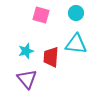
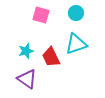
cyan triangle: rotated 25 degrees counterclockwise
red trapezoid: rotated 30 degrees counterclockwise
purple triangle: rotated 15 degrees counterclockwise
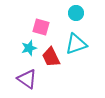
pink square: moved 12 px down
cyan star: moved 3 px right, 3 px up
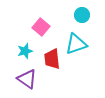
cyan circle: moved 6 px right, 2 px down
pink square: rotated 24 degrees clockwise
cyan star: moved 4 px left, 3 px down
red trapezoid: moved 1 px right, 2 px down; rotated 20 degrees clockwise
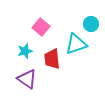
cyan circle: moved 9 px right, 9 px down
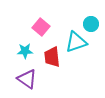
cyan triangle: moved 2 px up
cyan star: rotated 14 degrees clockwise
red trapezoid: moved 2 px up
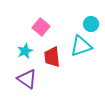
cyan triangle: moved 5 px right, 4 px down
cyan star: rotated 21 degrees counterclockwise
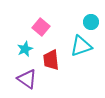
cyan circle: moved 2 px up
cyan star: moved 2 px up
red trapezoid: moved 1 px left, 3 px down
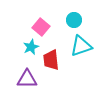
cyan circle: moved 17 px left, 2 px up
cyan star: moved 6 px right, 2 px up
purple triangle: rotated 35 degrees counterclockwise
